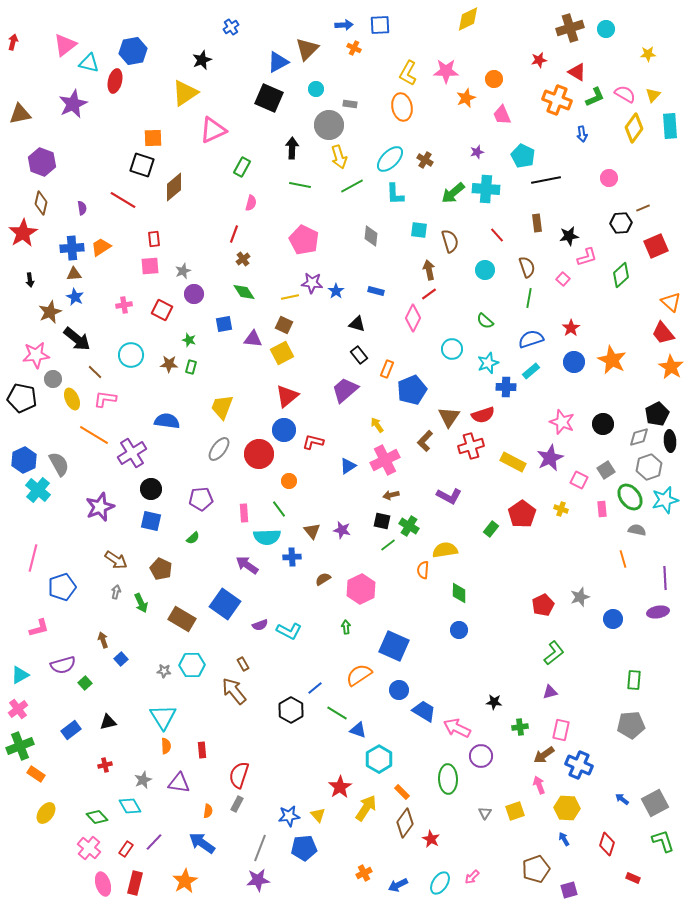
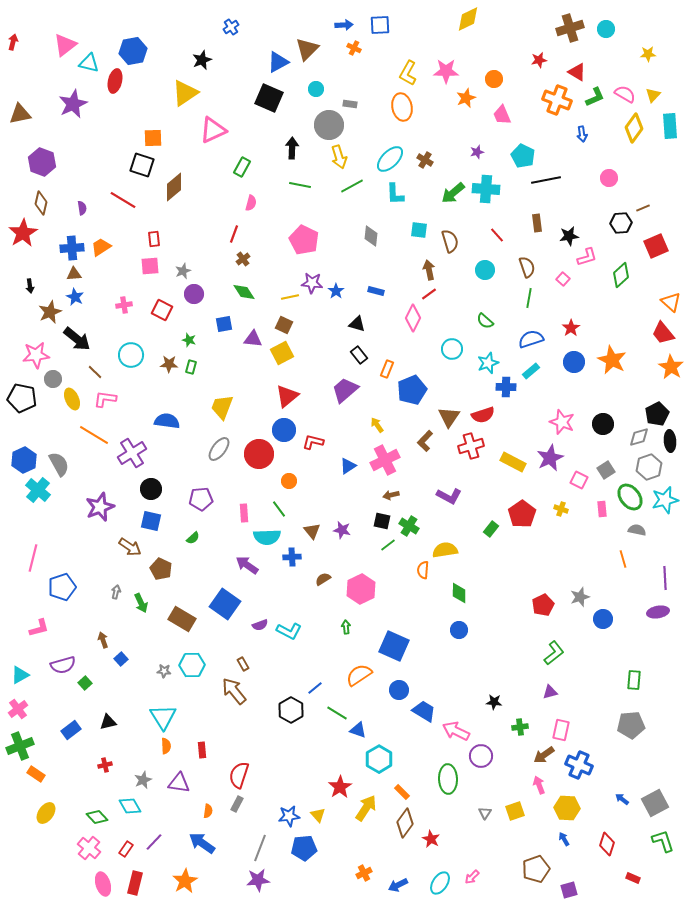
black arrow at (30, 280): moved 6 px down
brown arrow at (116, 560): moved 14 px right, 13 px up
blue circle at (613, 619): moved 10 px left
pink arrow at (457, 728): moved 1 px left, 3 px down
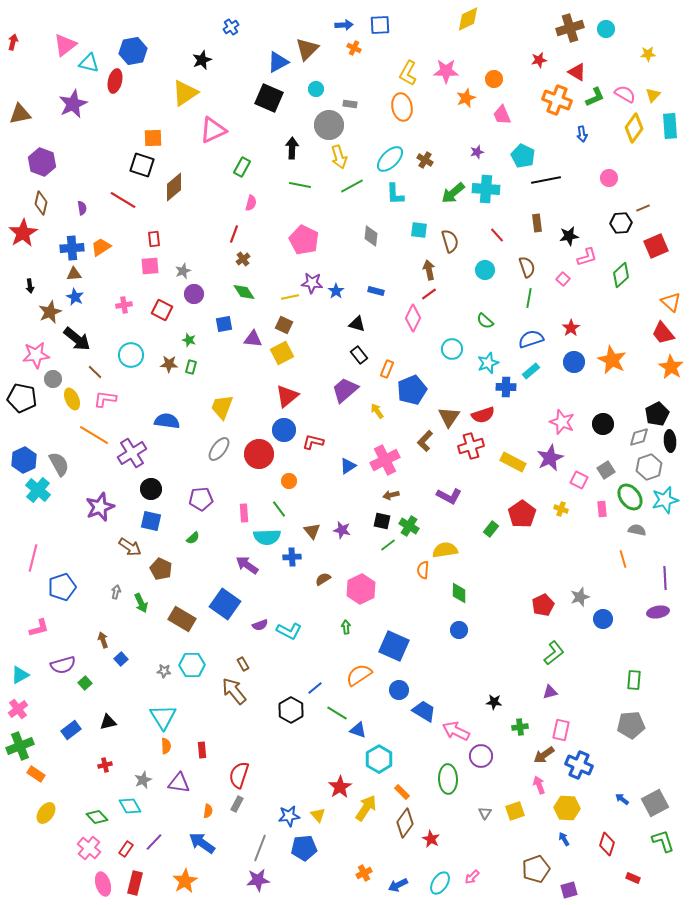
yellow arrow at (377, 425): moved 14 px up
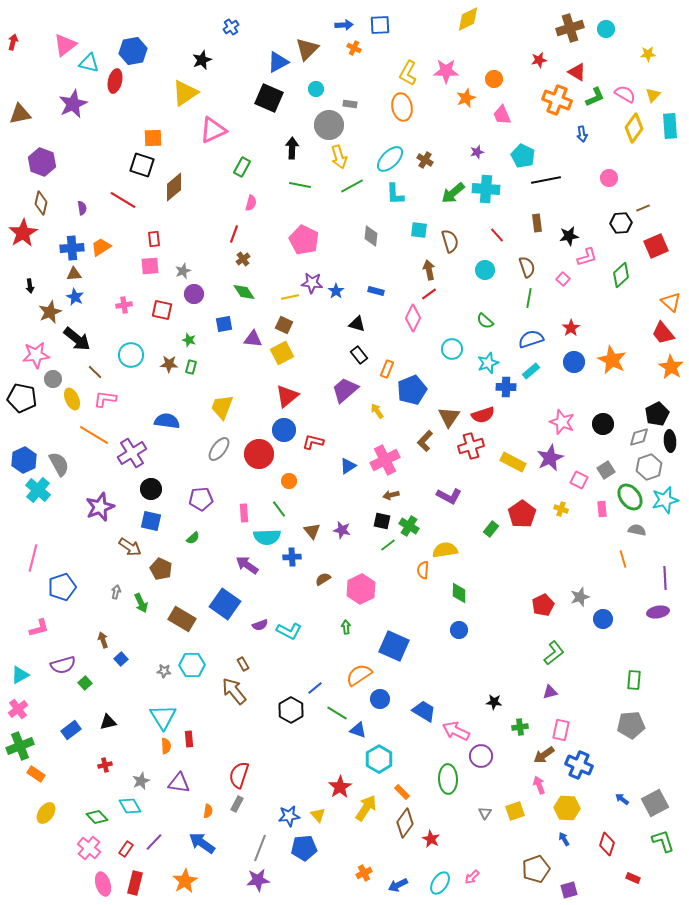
red square at (162, 310): rotated 15 degrees counterclockwise
blue circle at (399, 690): moved 19 px left, 9 px down
red rectangle at (202, 750): moved 13 px left, 11 px up
gray star at (143, 780): moved 2 px left, 1 px down
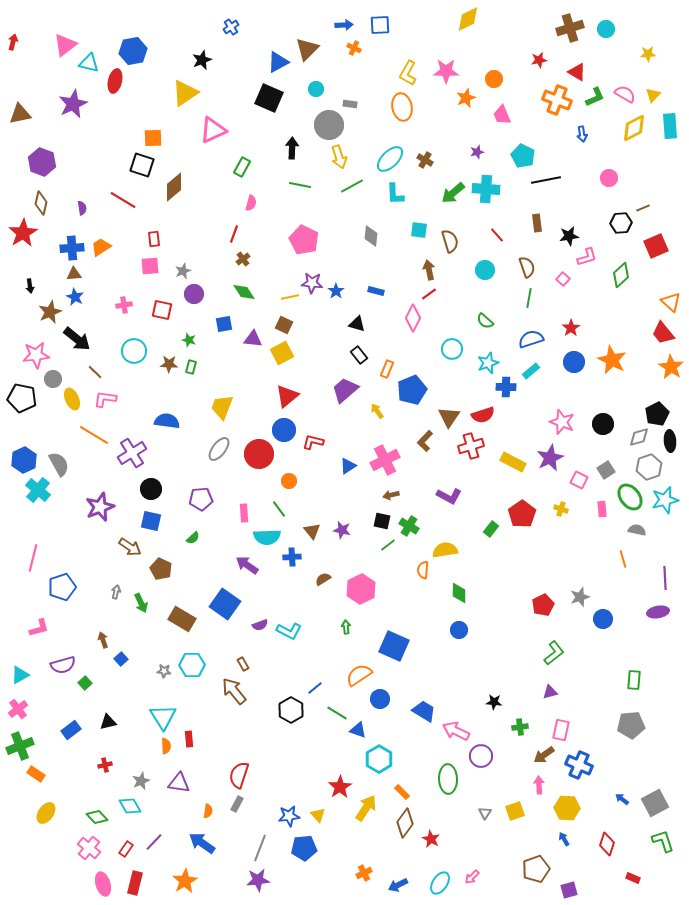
yellow diamond at (634, 128): rotated 28 degrees clockwise
cyan circle at (131, 355): moved 3 px right, 4 px up
pink arrow at (539, 785): rotated 18 degrees clockwise
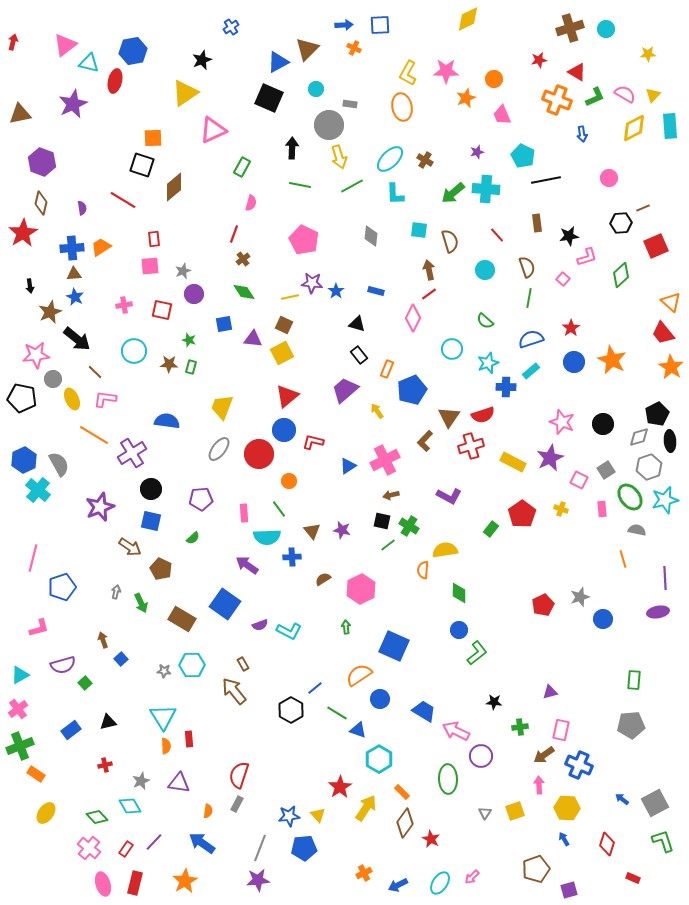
green L-shape at (554, 653): moved 77 px left
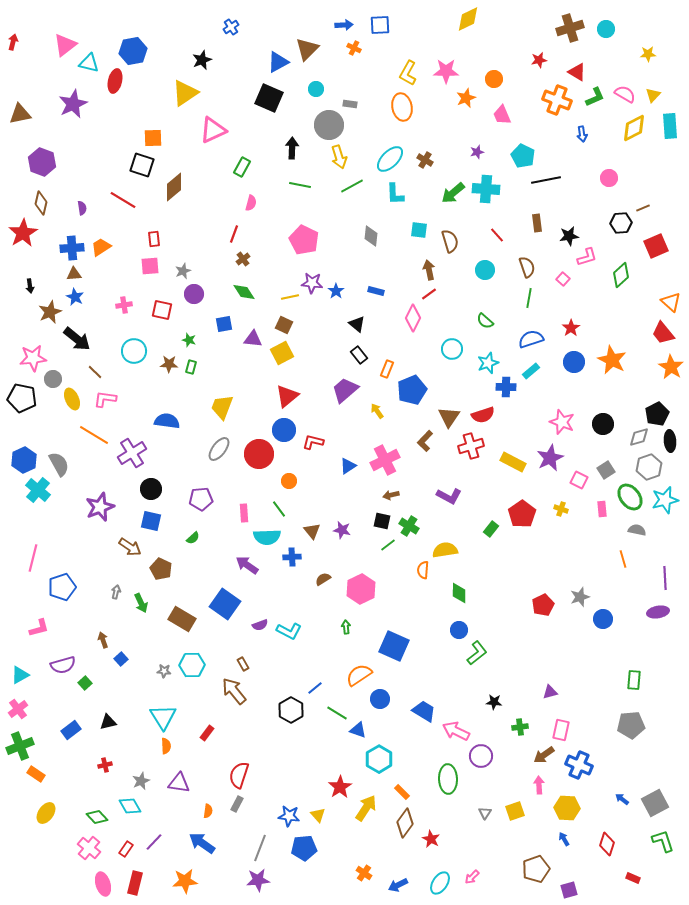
black triangle at (357, 324): rotated 24 degrees clockwise
pink star at (36, 355): moved 3 px left, 3 px down
red rectangle at (189, 739): moved 18 px right, 6 px up; rotated 42 degrees clockwise
blue star at (289, 816): rotated 15 degrees clockwise
orange cross at (364, 873): rotated 28 degrees counterclockwise
orange star at (185, 881): rotated 25 degrees clockwise
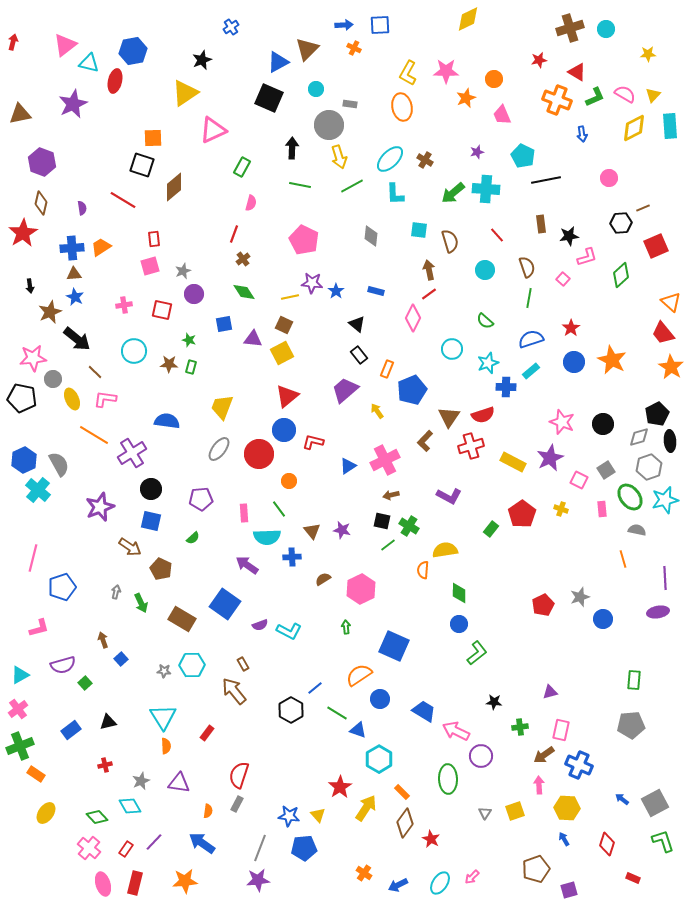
brown rectangle at (537, 223): moved 4 px right, 1 px down
pink square at (150, 266): rotated 12 degrees counterclockwise
blue circle at (459, 630): moved 6 px up
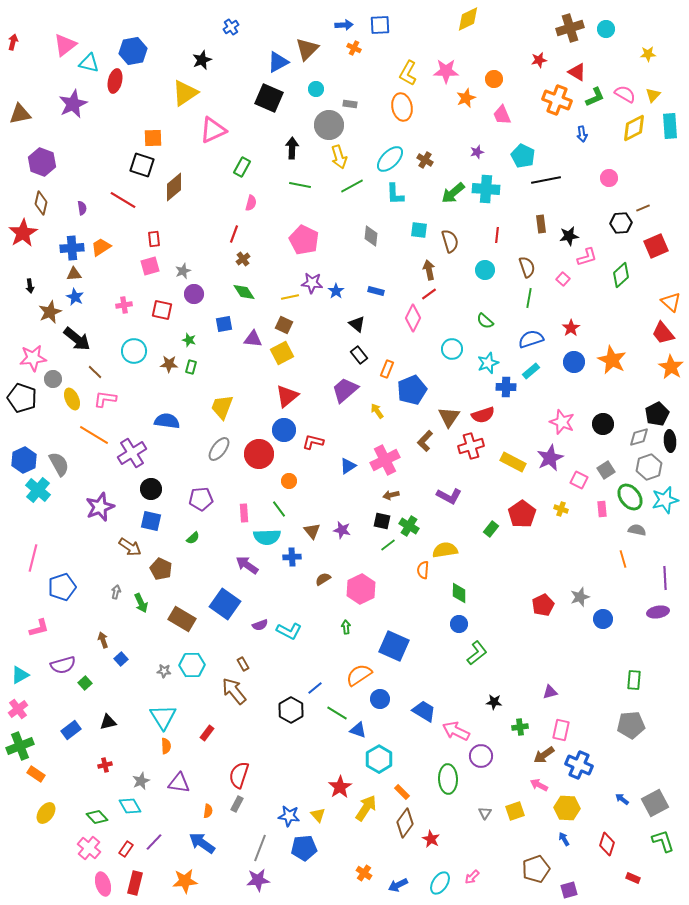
red line at (497, 235): rotated 49 degrees clockwise
black pentagon at (22, 398): rotated 8 degrees clockwise
pink arrow at (539, 785): rotated 60 degrees counterclockwise
